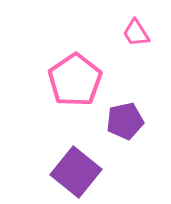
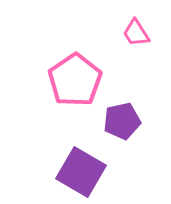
purple pentagon: moved 3 px left
purple square: moved 5 px right; rotated 9 degrees counterclockwise
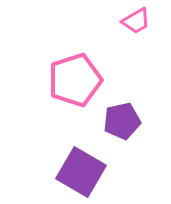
pink trapezoid: moved 12 px up; rotated 88 degrees counterclockwise
pink pentagon: rotated 16 degrees clockwise
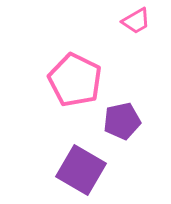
pink pentagon: rotated 28 degrees counterclockwise
purple square: moved 2 px up
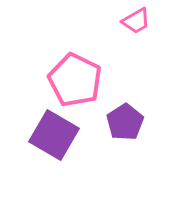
purple pentagon: moved 3 px right, 1 px down; rotated 21 degrees counterclockwise
purple square: moved 27 px left, 35 px up
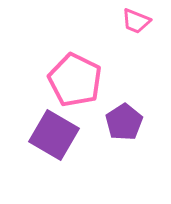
pink trapezoid: rotated 52 degrees clockwise
purple pentagon: moved 1 px left
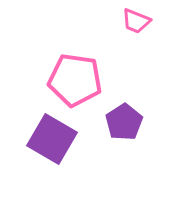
pink pentagon: rotated 18 degrees counterclockwise
purple square: moved 2 px left, 4 px down
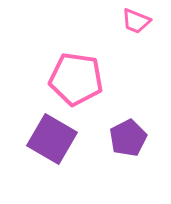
pink pentagon: moved 1 px right, 1 px up
purple pentagon: moved 4 px right, 16 px down; rotated 6 degrees clockwise
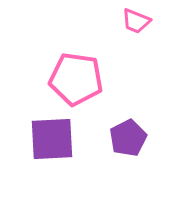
purple square: rotated 33 degrees counterclockwise
